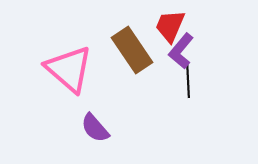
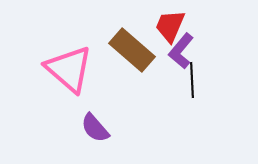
brown rectangle: rotated 15 degrees counterclockwise
black line: moved 4 px right
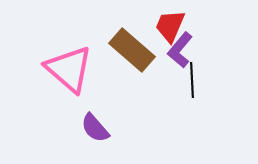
purple L-shape: moved 1 px left, 1 px up
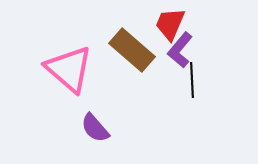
red trapezoid: moved 2 px up
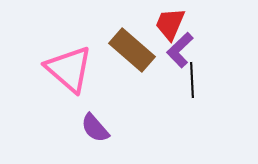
purple L-shape: rotated 6 degrees clockwise
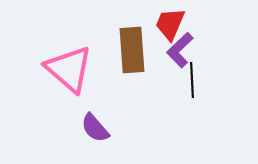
brown rectangle: rotated 45 degrees clockwise
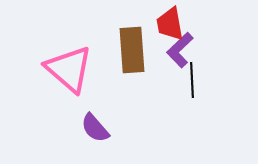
red trapezoid: rotated 33 degrees counterclockwise
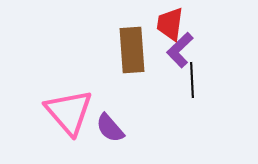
red trapezoid: rotated 18 degrees clockwise
pink triangle: moved 43 px down; rotated 8 degrees clockwise
purple semicircle: moved 15 px right
